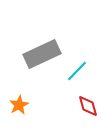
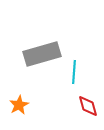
gray rectangle: rotated 9 degrees clockwise
cyan line: moved 3 px left, 1 px down; rotated 40 degrees counterclockwise
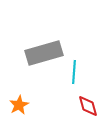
gray rectangle: moved 2 px right, 1 px up
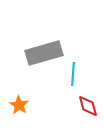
cyan line: moved 1 px left, 2 px down
orange star: rotated 12 degrees counterclockwise
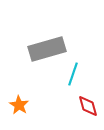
gray rectangle: moved 3 px right, 4 px up
cyan line: rotated 15 degrees clockwise
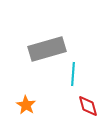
cyan line: rotated 15 degrees counterclockwise
orange star: moved 7 px right
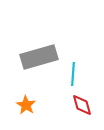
gray rectangle: moved 8 px left, 8 px down
red diamond: moved 6 px left, 1 px up
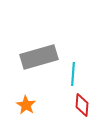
red diamond: rotated 20 degrees clockwise
